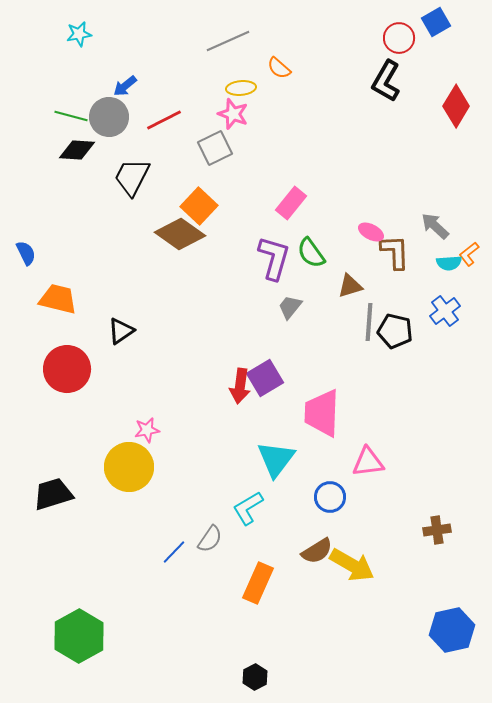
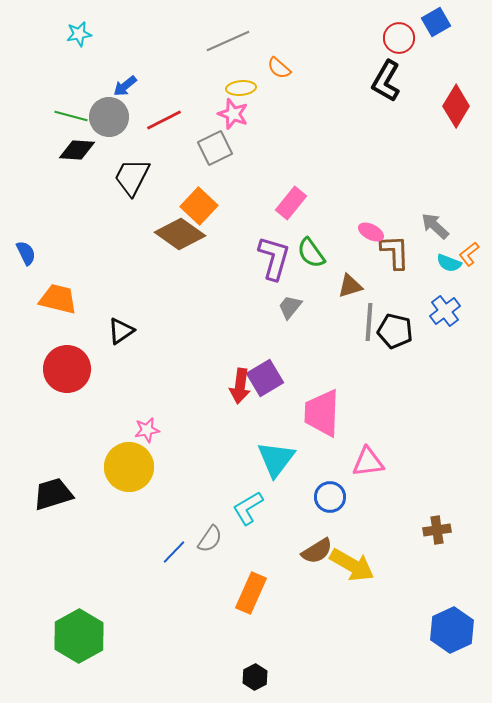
cyan semicircle at (449, 263): rotated 25 degrees clockwise
orange rectangle at (258, 583): moved 7 px left, 10 px down
blue hexagon at (452, 630): rotated 12 degrees counterclockwise
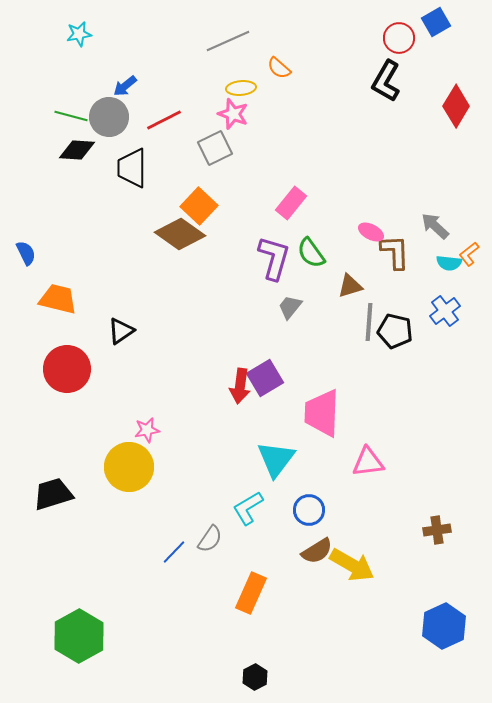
black trapezoid at (132, 177): moved 9 px up; rotated 27 degrees counterclockwise
cyan semicircle at (449, 263): rotated 15 degrees counterclockwise
blue circle at (330, 497): moved 21 px left, 13 px down
blue hexagon at (452, 630): moved 8 px left, 4 px up
